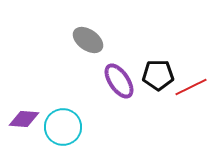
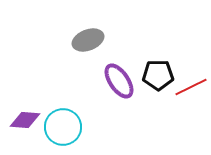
gray ellipse: rotated 56 degrees counterclockwise
purple diamond: moved 1 px right, 1 px down
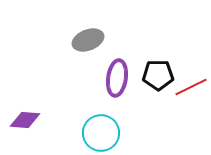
purple ellipse: moved 2 px left, 3 px up; rotated 42 degrees clockwise
cyan circle: moved 38 px right, 6 px down
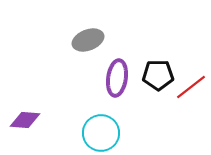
red line: rotated 12 degrees counterclockwise
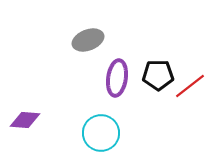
red line: moved 1 px left, 1 px up
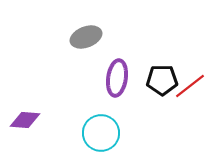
gray ellipse: moved 2 px left, 3 px up
black pentagon: moved 4 px right, 5 px down
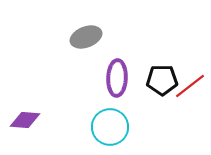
purple ellipse: rotated 6 degrees counterclockwise
cyan circle: moved 9 px right, 6 px up
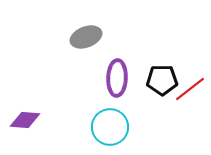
red line: moved 3 px down
